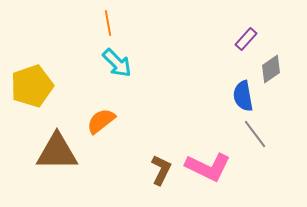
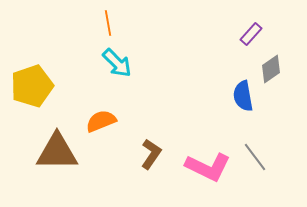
purple rectangle: moved 5 px right, 5 px up
orange semicircle: rotated 16 degrees clockwise
gray line: moved 23 px down
brown L-shape: moved 10 px left, 16 px up; rotated 8 degrees clockwise
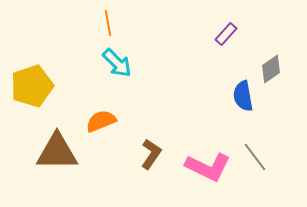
purple rectangle: moved 25 px left
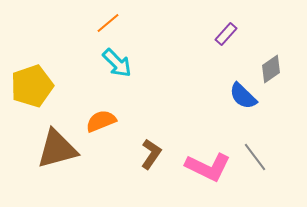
orange line: rotated 60 degrees clockwise
blue semicircle: rotated 36 degrees counterclockwise
brown triangle: moved 3 px up; rotated 15 degrees counterclockwise
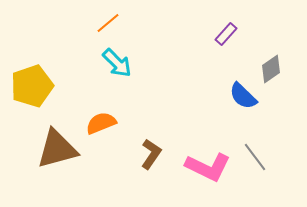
orange semicircle: moved 2 px down
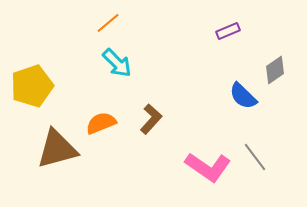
purple rectangle: moved 2 px right, 3 px up; rotated 25 degrees clockwise
gray diamond: moved 4 px right, 1 px down
brown L-shape: moved 35 px up; rotated 8 degrees clockwise
pink L-shape: rotated 9 degrees clockwise
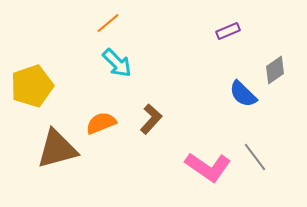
blue semicircle: moved 2 px up
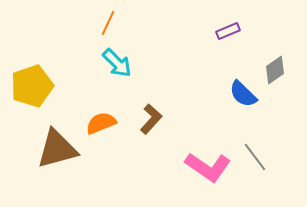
orange line: rotated 25 degrees counterclockwise
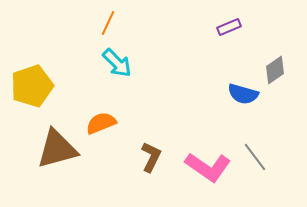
purple rectangle: moved 1 px right, 4 px up
blue semicircle: rotated 28 degrees counterclockwise
brown L-shape: moved 38 px down; rotated 16 degrees counterclockwise
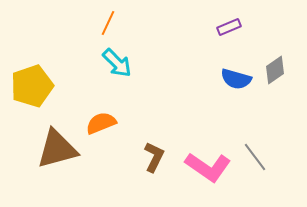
blue semicircle: moved 7 px left, 15 px up
brown L-shape: moved 3 px right
